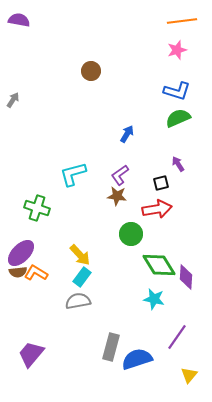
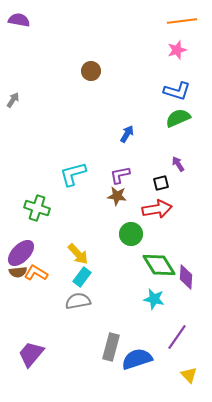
purple L-shape: rotated 25 degrees clockwise
yellow arrow: moved 2 px left, 1 px up
yellow triangle: rotated 24 degrees counterclockwise
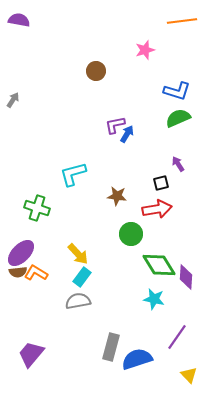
pink star: moved 32 px left
brown circle: moved 5 px right
purple L-shape: moved 5 px left, 50 px up
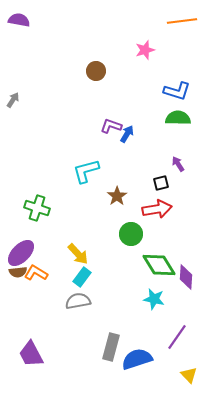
green semicircle: rotated 25 degrees clockwise
purple L-shape: moved 4 px left, 1 px down; rotated 30 degrees clockwise
cyan L-shape: moved 13 px right, 3 px up
brown star: rotated 30 degrees clockwise
purple trapezoid: rotated 68 degrees counterclockwise
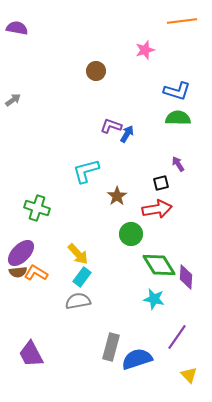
purple semicircle: moved 2 px left, 8 px down
gray arrow: rotated 21 degrees clockwise
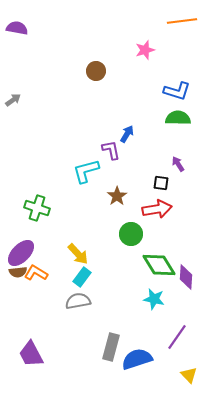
purple L-shape: moved 24 px down; rotated 60 degrees clockwise
black square: rotated 21 degrees clockwise
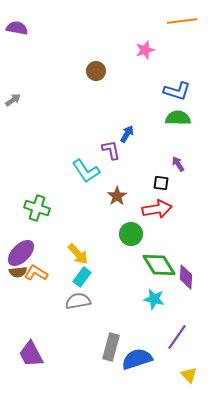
cyan L-shape: rotated 108 degrees counterclockwise
